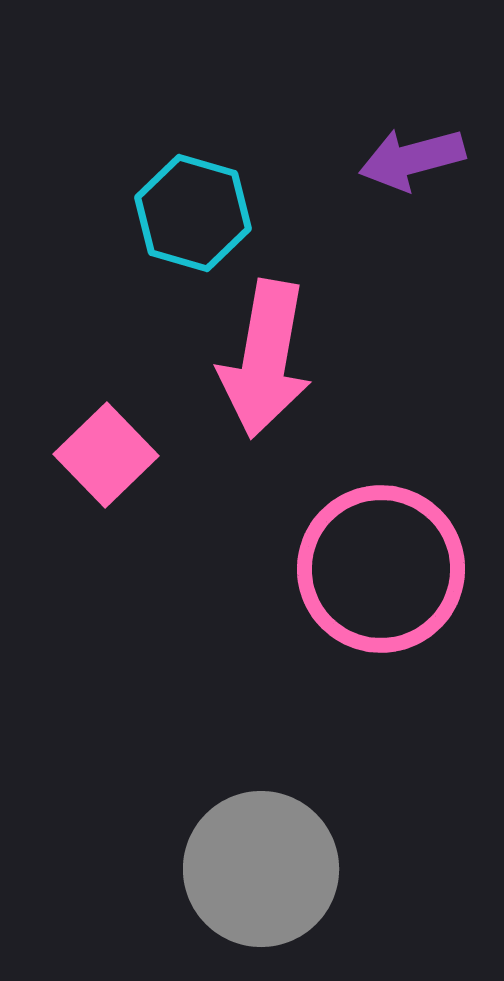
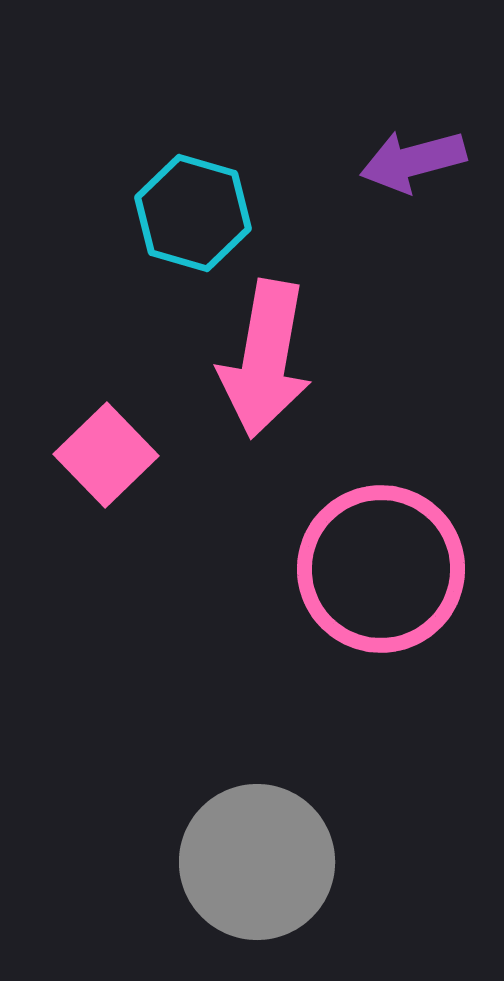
purple arrow: moved 1 px right, 2 px down
gray circle: moved 4 px left, 7 px up
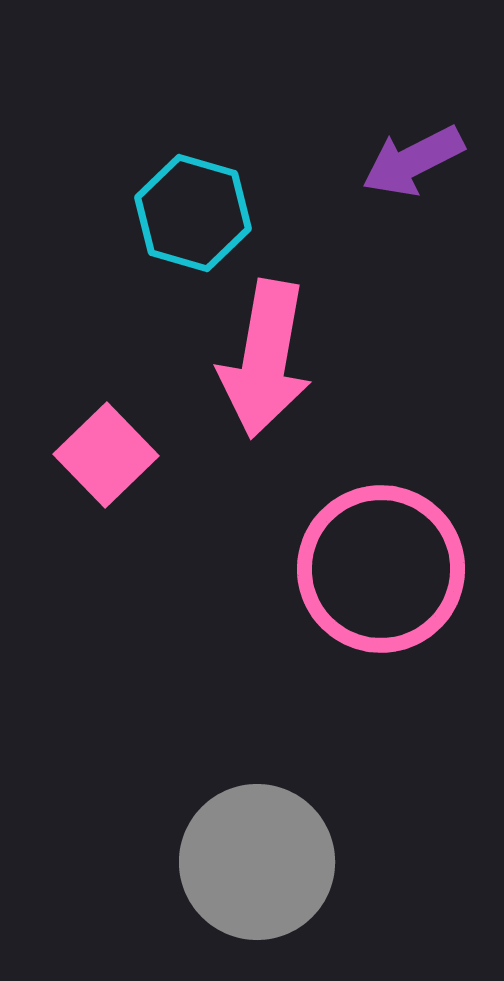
purple arrow: rotated 12 degrees counterclockwise
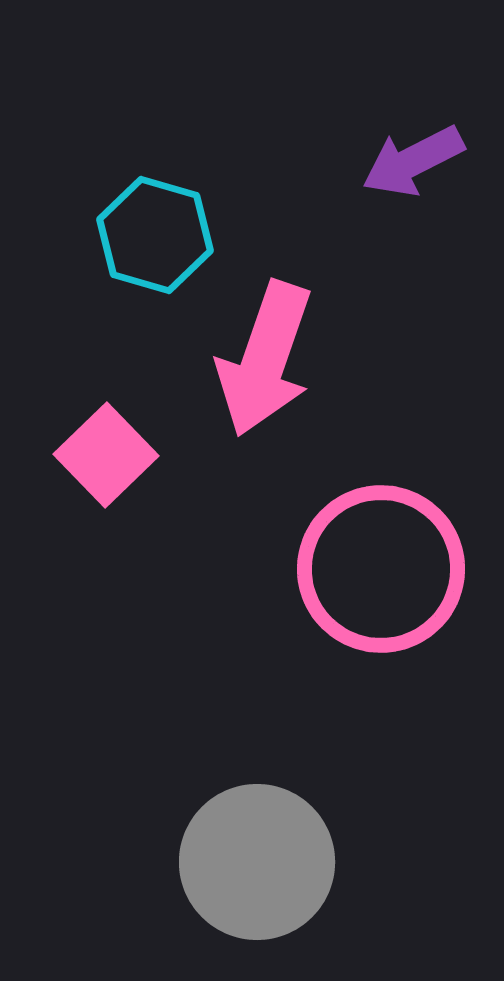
cyan hexagon: moved 38 px left, 22 px down
pink arrow: rotated 9 degrees clockwise
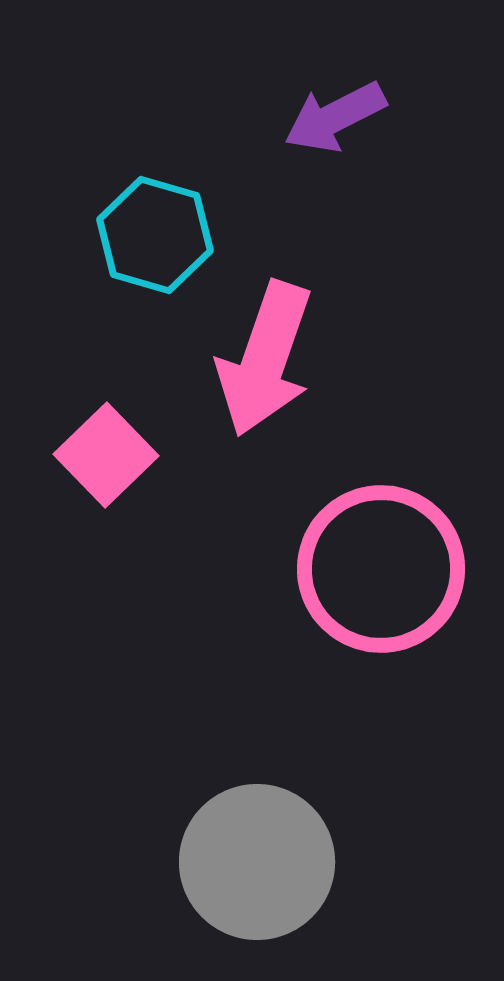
purple arrow: moved 78 px left, 44 px up
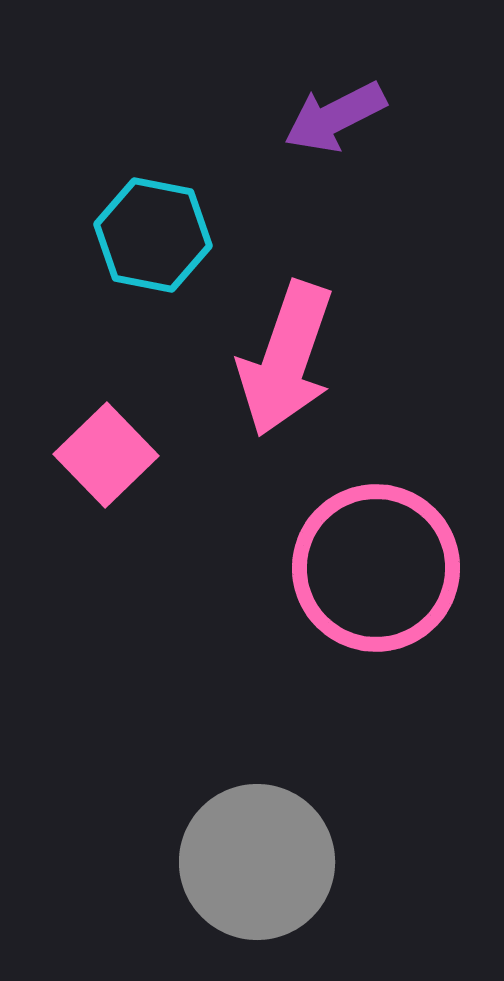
cyan hexagon: moved 2 px left; rotated 5 degrees counterclockwise
pink arrow: moved 21 px right
pink circle: moved 5 px left, 1 px up
